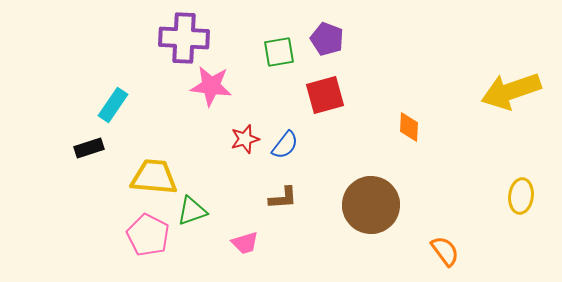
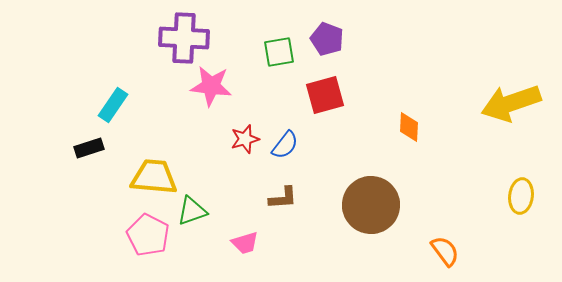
yellow arrow: moved 12 px down
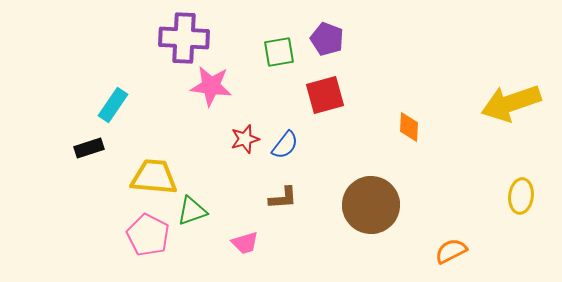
orange semicircle: moved 6 px right; rotated 80 degrees counterclockwise
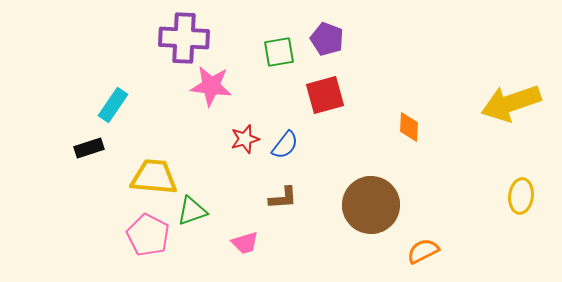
orange semicircle: moved 28 px left
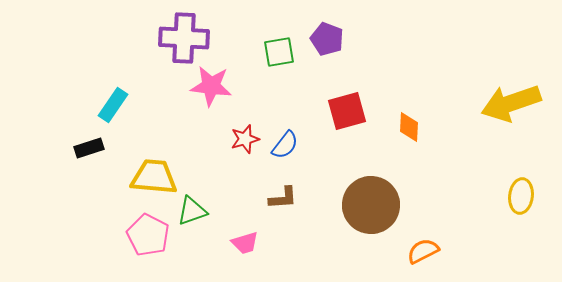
red square: moved 22 px right, 16 px down
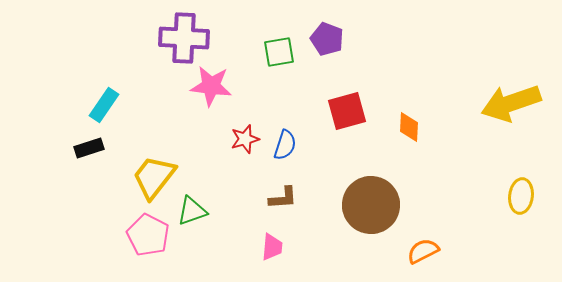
cyan rectangle: moved 9 px left
blue semicircle: rotated 20 degrees counterclockwise
yellow trapezoid: rotated 57 degrees counterclockwise
pink trapezoid: moved 27 px right, 4 px down; rotated 68 degrees counterclockwise
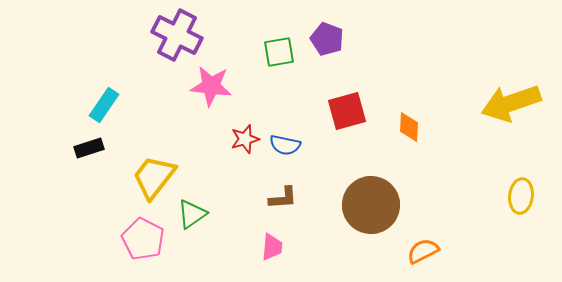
purple cross: moved 7 px left, 3 px up; rotated 24 degrees clockwise
blue semicircle: rotated 84 degrees clockwise
green triangle: moved 3 px down; rotated 16 degrees counterclockwise
pink pentagon: moved 5 px left, 4 px down
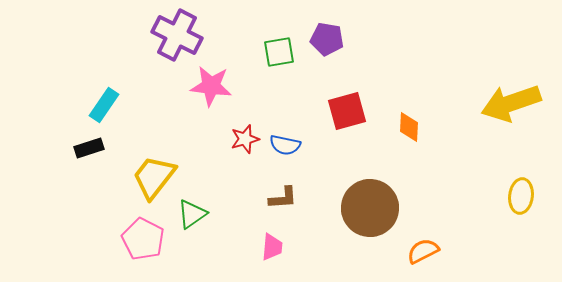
purple pentagon: rotated 12 degrees counterclockwise
brown circle: moved 1 px left, 3 px down
